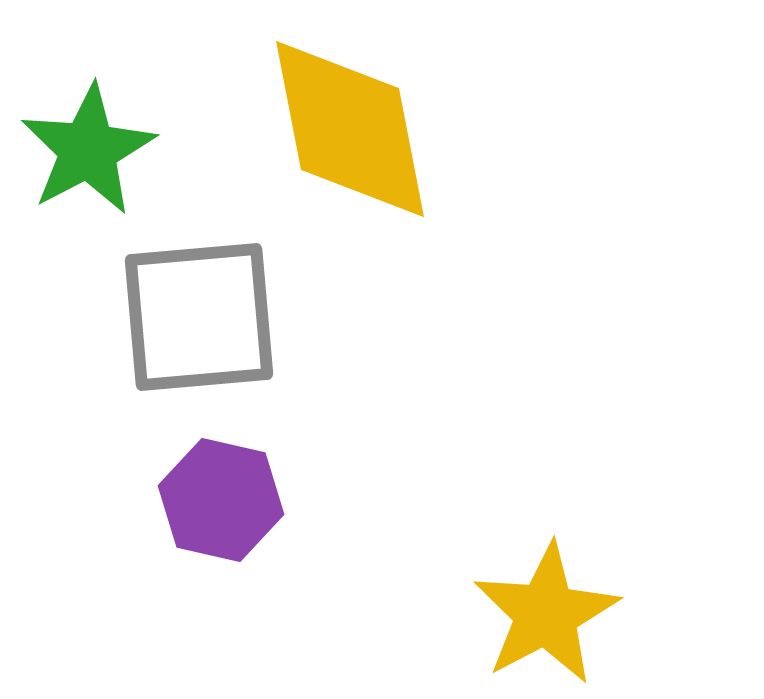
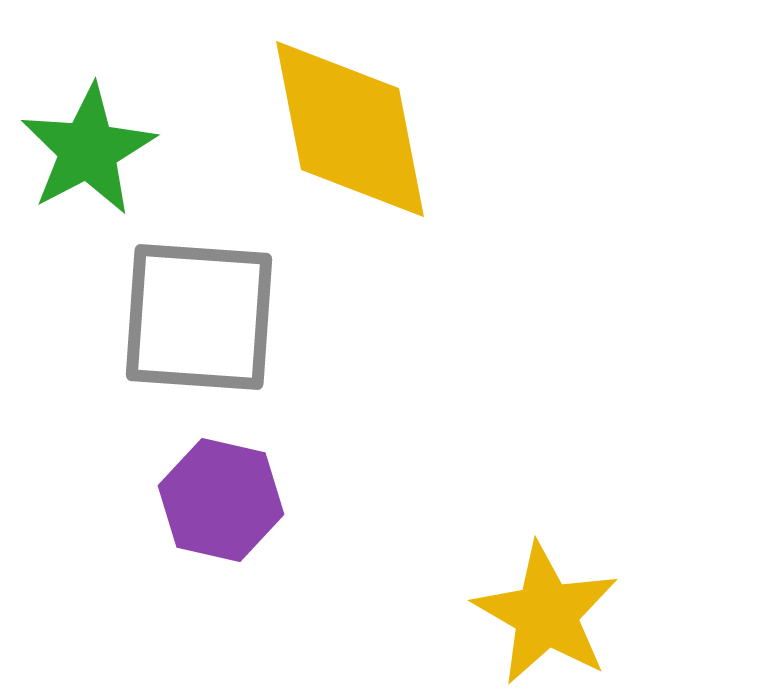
gray square: rotated 9 degrees clockwise
yellow star: rotated 14 degrees counterclockwise
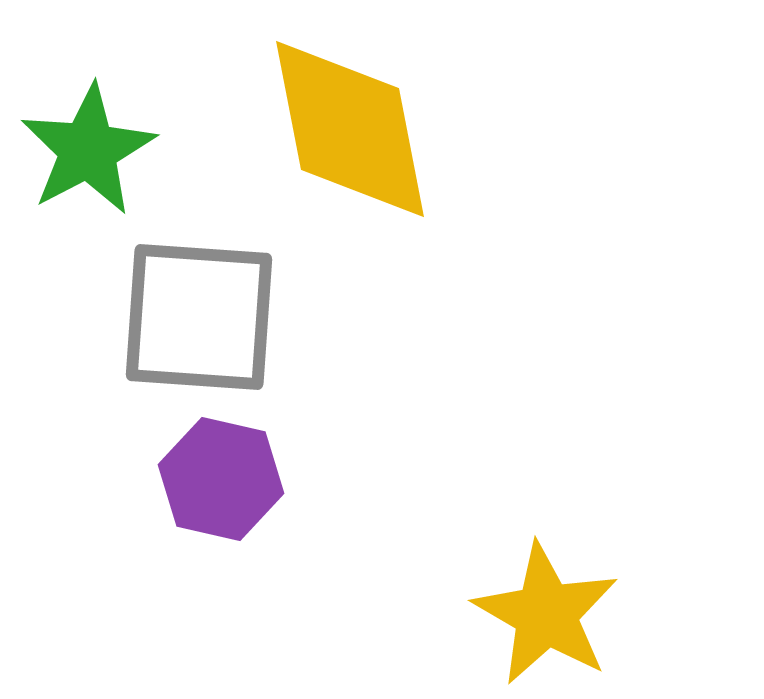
purple hexagon: moved 21 px up
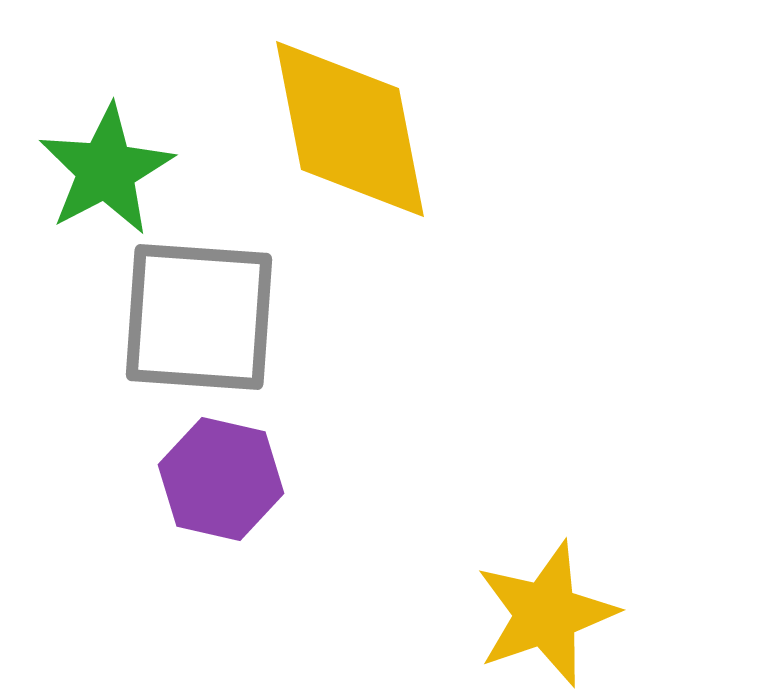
green star: moved 18 px right, 20 px down
yellow star: rotated 23 degrees clockwise
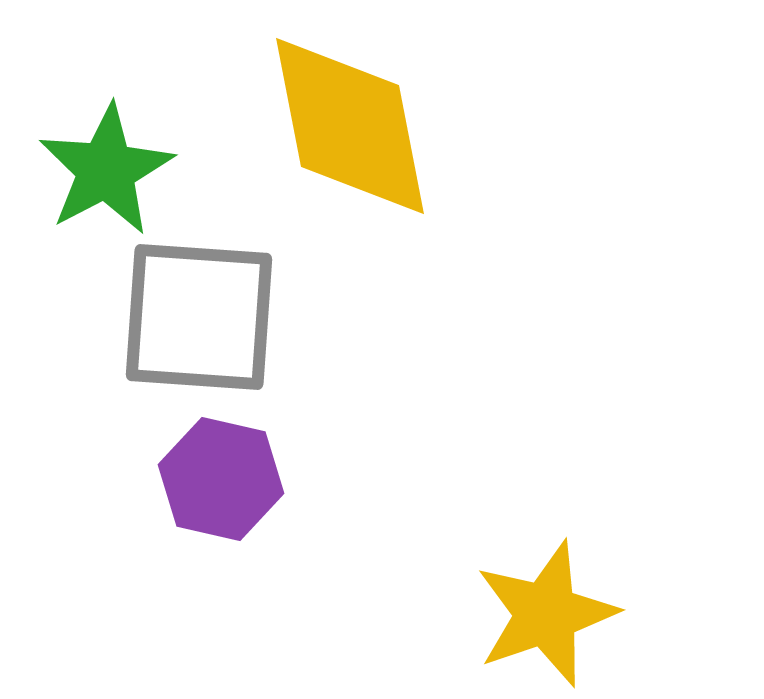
yellow diamond: moved 3 px up
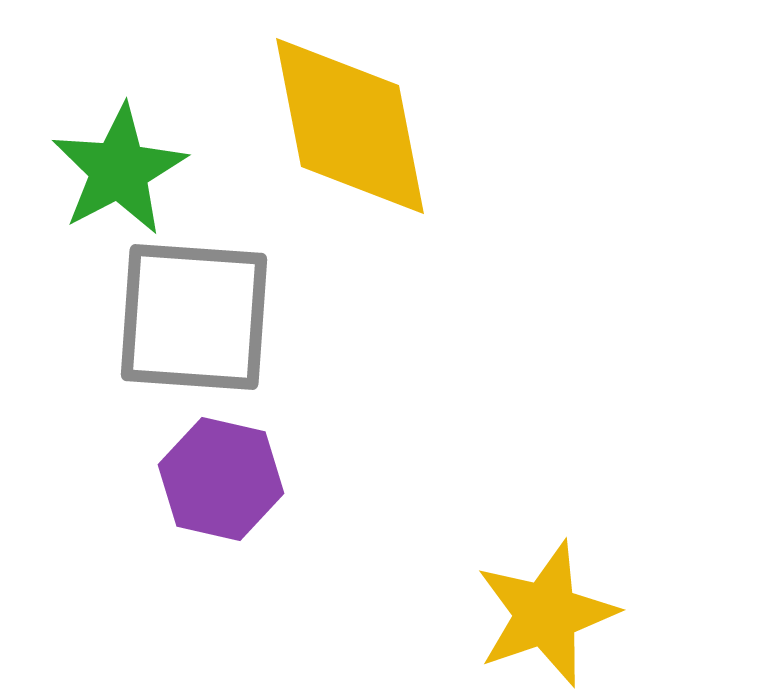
green star: moved 13 px right
gray square: moved 5 px left
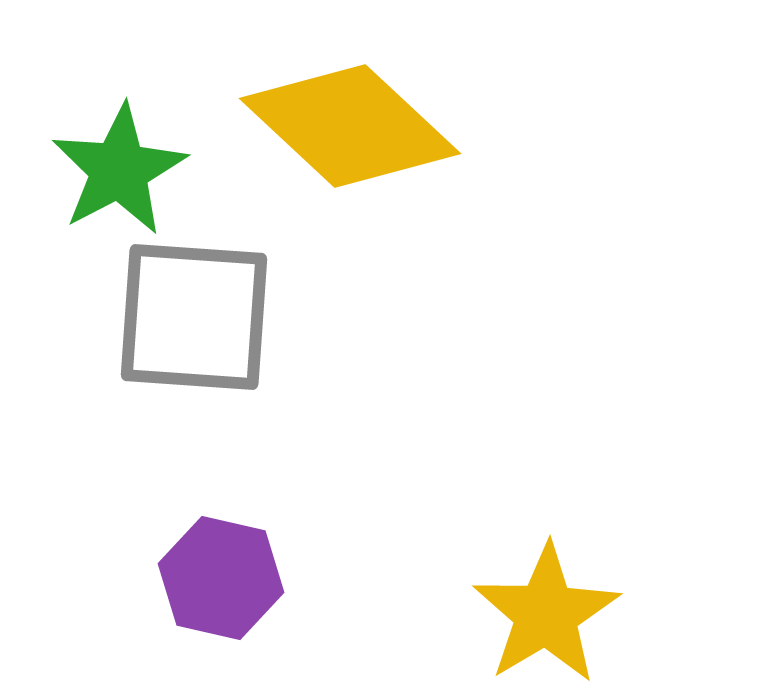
yellow diamond: rotated 36 degrees counterclockwise
purple hexagon: moved 99 px down
yellow star: rotated 12 degrees counterclockwise
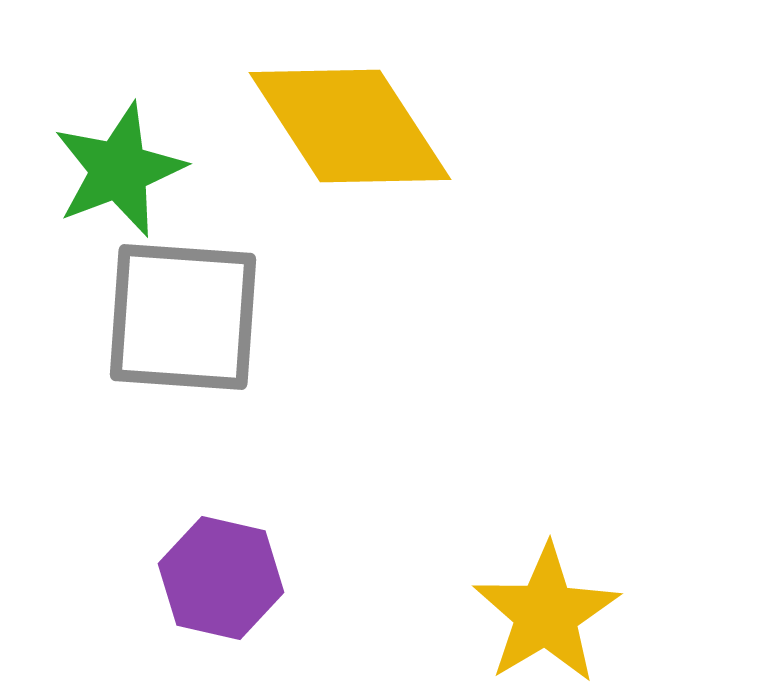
yellow diamond: rotated 14 degrees clockwise
green star: rotated 7 degrees clockwise
gray square: moved 11 px left
